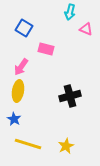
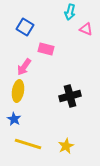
blue square: moved 1 px right, 1 px up
pink arrow: moved 3 px right
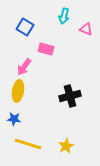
cyan arrow: moved 6 px left, 4 px down
blue star: rotated 24 degrees counterclockwise
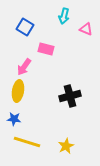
yellow line: moved 1 px left, 2 px up
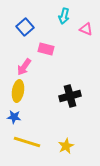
blue square: rotated 18 degrees clockwise
blue star: moved 2 px up
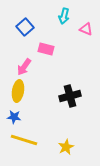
yellow line: moved 3 px left, 2 px up
yellow star: moved 1 px down
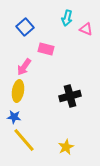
cyan arrow: moved 3 px right, 2 px down
yellow line: rotated 32 degrees clockwise
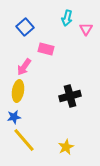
pink triangle: rotated 40 degrees clockwise
blue star: rotated 16 degrees counterclockwise
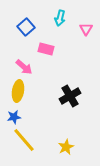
cyan arrow: moved 7 px left
blue square: moved 1 px right
pink arrow: rotated 84 degrees counterclockwise
black cross: rotated 15 degrees counterclockwise
